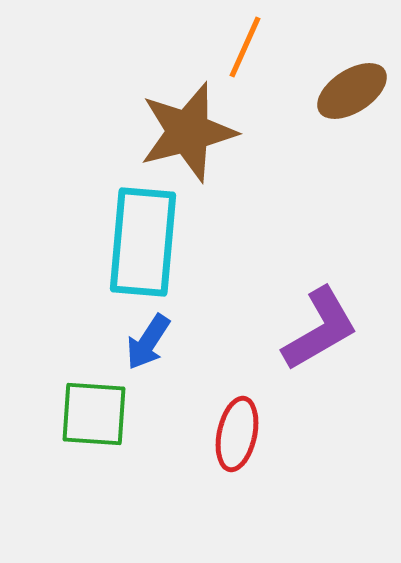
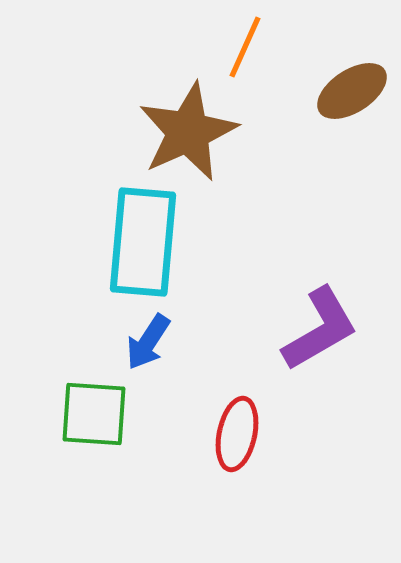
brown star: rotated 10 degrees counterclockwise
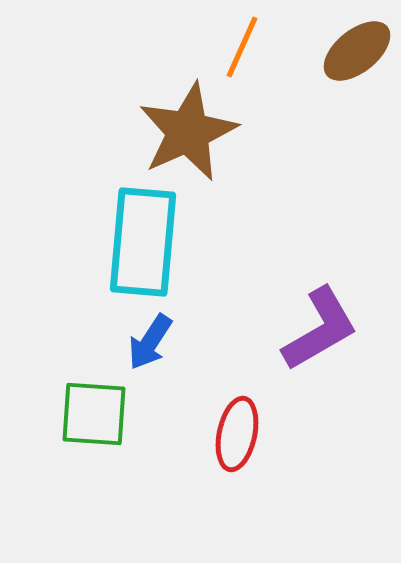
orange line: moved 3 px left
brown ellipse: moved 5 px right, 40 px up; rotated 6 degrees counterclockwise
blue arrow: moved 2 px right
